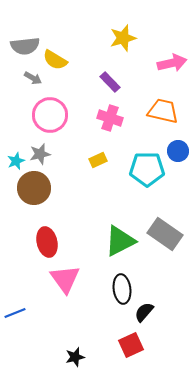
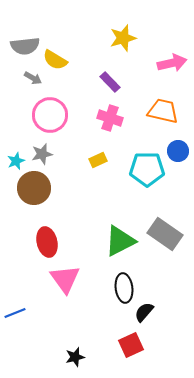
gray star: moved 2 px right
black ellipse: moved 2 px right, 1 px up
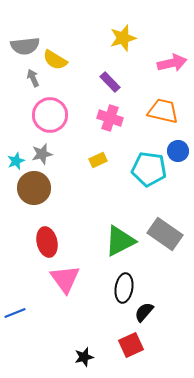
gray arrow: rotated 144 degrees counterclockwise
cyan pentagon: moved 2 px right; rotated 8 degrees clockwise
black ellipse: rotated 16 degrees clockwise
black star: moved 9 px right
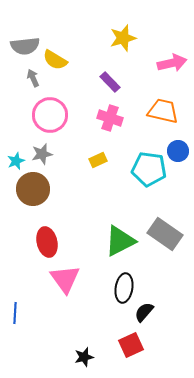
brown circle: moved 1 px left, 1 px down
blue line: rotated 65 degrees counterclockwise
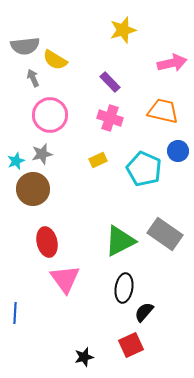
yellow star: moved 8 px up
cyan pentagon: moved 5 px left; rotated 16 degrees clockwise
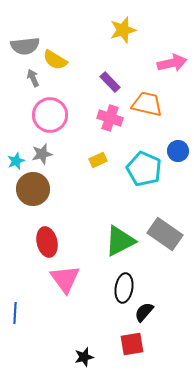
orange trapezoid: moved 16 px left, 7 px up
red square: moved 1 px right, 1 px up; rotated 15 degrees clockwise
